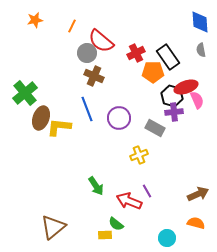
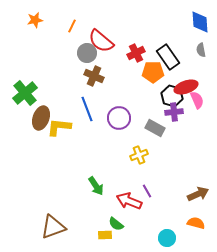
brown triangle: rotated 20 degrees clockwise
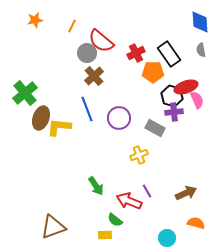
black rectangle: moved 1 px right, 3 px up
brown cross: rotated 24 degrees clockwise
brown arrow: moved 12 px left, 1 px up
green semicircle: moved 1 px left, 4 px up
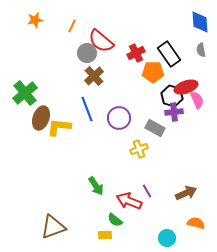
yellow cross: moved 6 px up
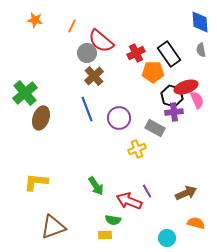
orange star: rotated 21 degrees clockwise
yellow L-shape: moved 23 px left, 55 px down
yellow cross: moved 2 px left
green semicircle: moved 2 px left; rotated 28 degrees counterclockwise
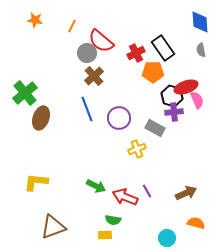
black rectangle: moved 6 px left, 6 px up
green arrow: rotated 30 degrees counterclockwise
red arrow: moved 4 px left, 4 px up
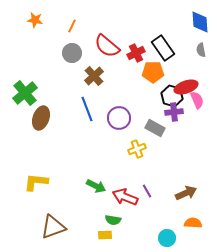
red semicircle: moved 6 px right, 5 px down
gray circle: moved 15 px left
orange semicircle: moved 3 px left; rotated 12 degrees counterclockwise
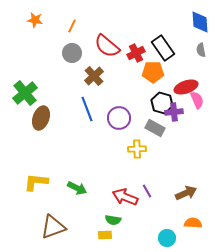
black hexagon: moved 10 px left, 7 px down
yellow cross: rotated 18 degrees clockwise
green arrow: moved 19 px left, 2 px down
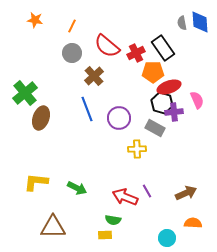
gray semicircle: moved 19 px left, 27 px up
red ellipse: moved 17 px left
brown triangle: rotated 20 degrees clockwise
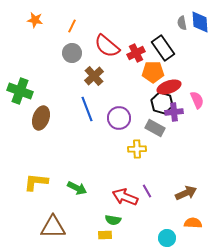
green cross: moved 5 px left, 2 px up; rotated 30 degrees counterclockwise
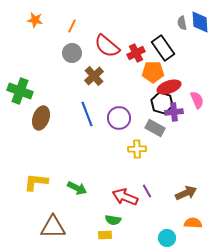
blue line: moved 5 px down
